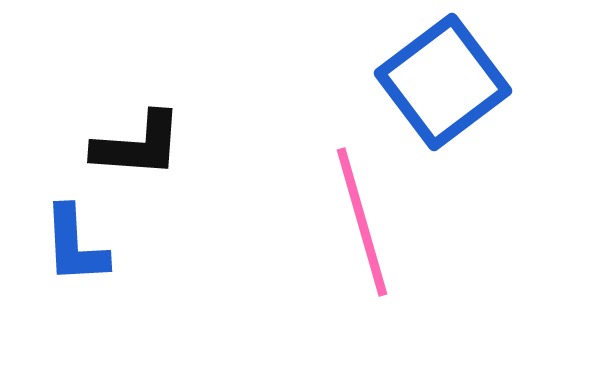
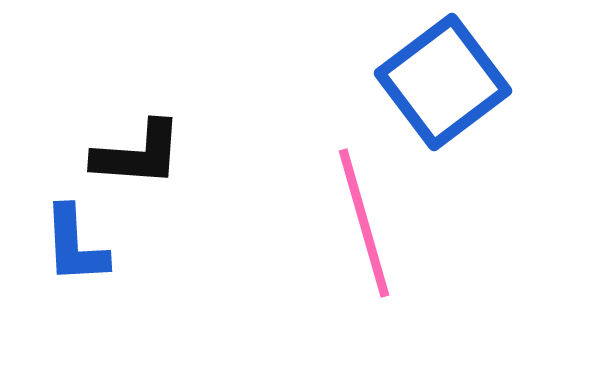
black L-shape: moved 9 px down
pink line: moved 2 px right, 1 px down
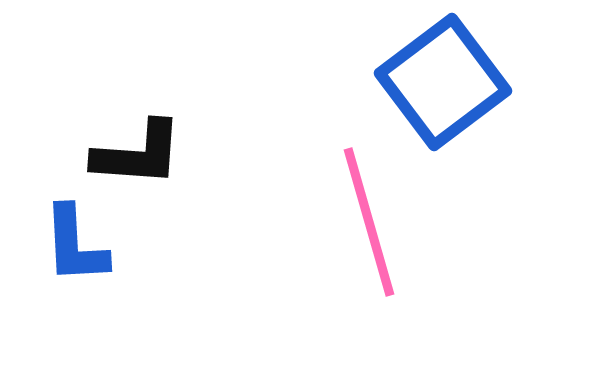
pink line: moved 5 px right, 1 px up
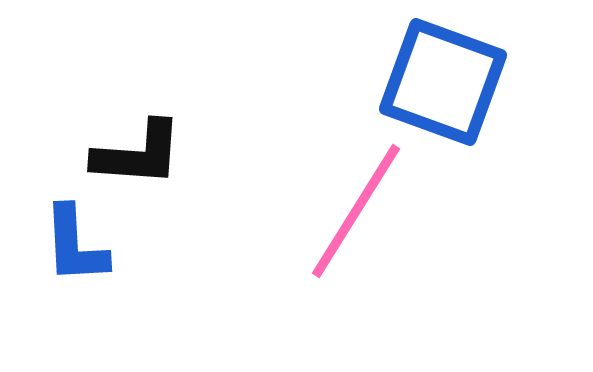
blue square: rotated 33 degrees counterclockwise
pink line: moved 13 px left, 11 px up; rotated 48 degrees clockwise
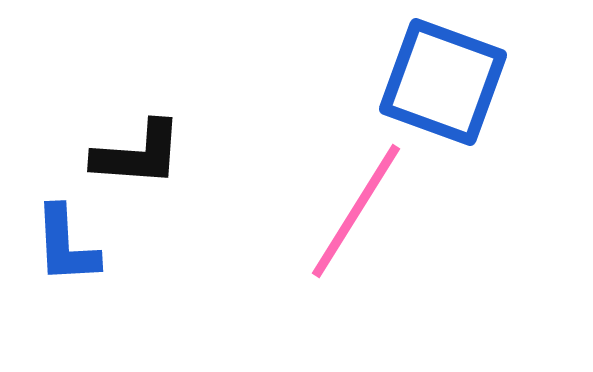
blue L-shape: moved 9 px left
